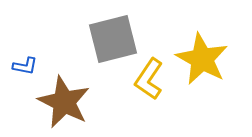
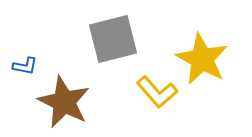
yellow L-shape: moved 8 px right, 13 px down; rotated 75 degrees counterclockwise
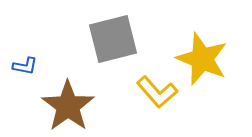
yellow star: rotated 6 degrees counterclockwise
brown star: moved 4 px right, 4 px down; rotated 10 degrees clockwise
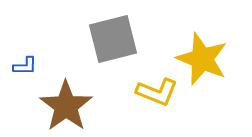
blue L-shape: rotated 10 degrees counterclockwise
yellow L-shape: rotated 27 degrees counterclockwise
brown star: moved 2 px left
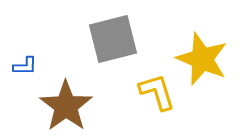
yellow L-shape: rotated 129 degrees counterclockwise
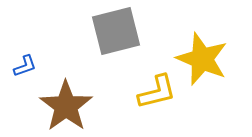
gray square: moved 3 px right, 8 px up
blue L-shape: rotated 20 degrees counterclockwise
yellow L-shape: rotated 93 degrees clockwise
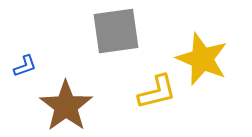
gray square: rotated 6 degrees clockwise
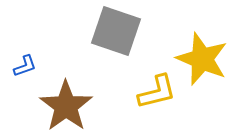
gray square: rotated 27 degrees clockwise
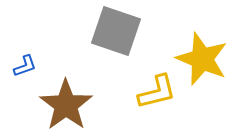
brown star: moved 1 px up
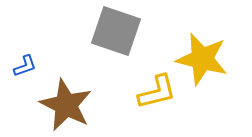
yellow star: rotated 8 degrees counterclockwise
brown star: rotated 10 degrees counterclockwise
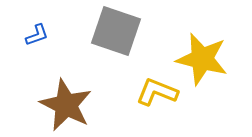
blue L-shape: moved 12 px right, 31 px up
yellow L-shape: rotated 144 degrees counterclockwise
